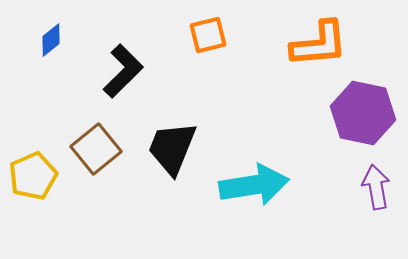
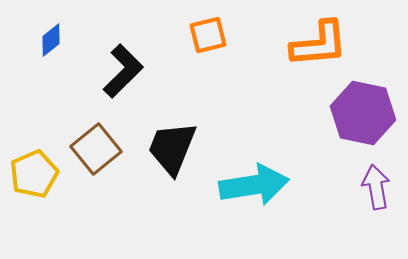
yellow pentagon: moved 1 px right, 2 px up
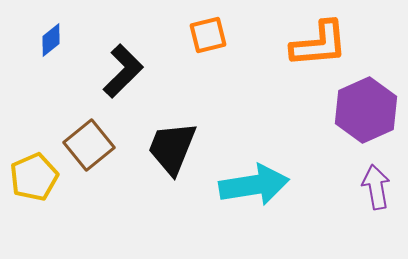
purple hexagon: moved 3 px right, 3 px up; rotated 24 degrees clockwise
brown square: moved 7 px left, 4 px up
yellow pentagon: moved 3 px down
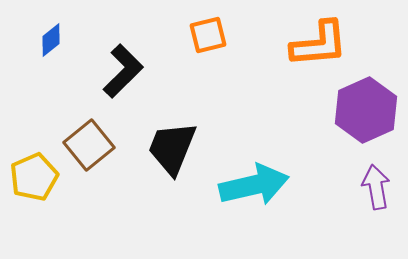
cyan arrow: rotated 4 degrees counterclockwise
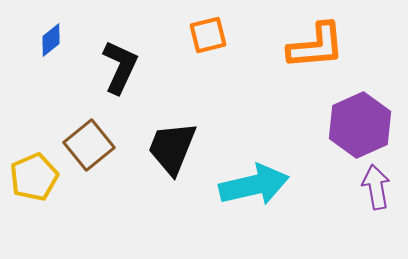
orange L-shape: moved 3 px left, 2 px down
black L-shape: moved 3 px left, 4 px up; rotated 20 degrees counterclockwise
purple hexagon: moved 6 px left, 15 px down
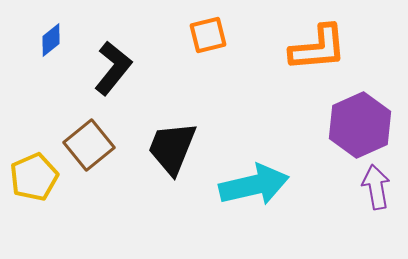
orange L-shape: moved 2 px right, 2 px down
black L-shape: moved 7 px left, 1 px down; rotated 14 degrees clockwise
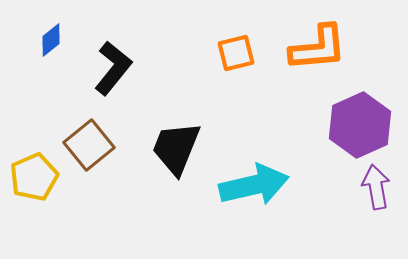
orange square: moved 28 px right, 18 px down
black trapezoid: moved 4 px right
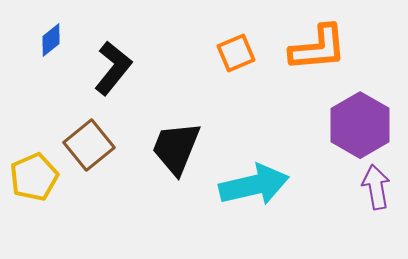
orange square: rotated 9 degrees counterclockwise
purple hexagon: rotated 6 degrees counterclockwise
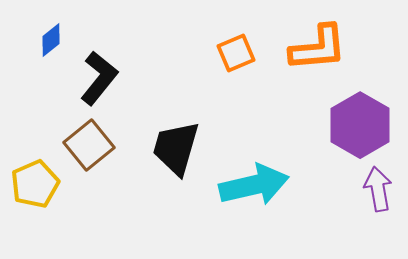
black L-shape: moved 14 px left, 10 px down
black trapezoid: rotated 6 degrees counterclockwise
yellow pentagon: moved 1 px right, 7 px down
purple arrow: moved 2 px right, 2 px down
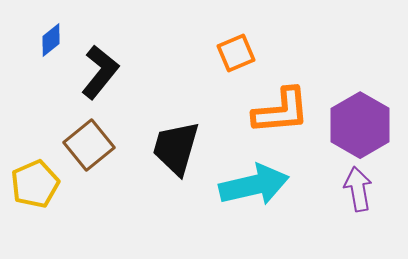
orange L-shape: moved 37 px left, 63 px down
black L-shape: moved 1 px right, 6 px up
purple arrow: moved 20 px left
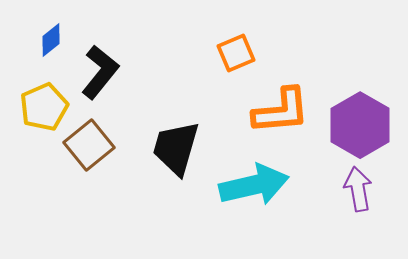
yellow pentagon: moved 9 px right, 77 px up
